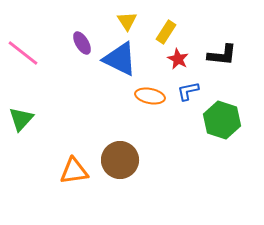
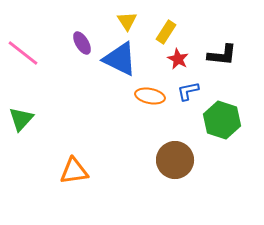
brown circle: moved 55 px right
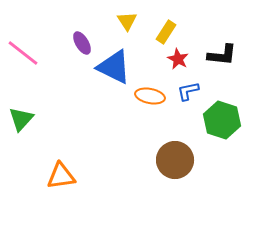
blue triangle: moved 6 px left, 8 px down
orange triangle: moved 13 px left, 5 px down
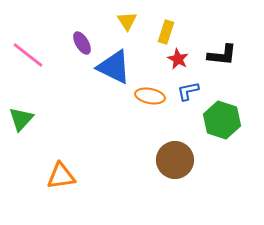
yellow rectangle: rotated 15 degrees counterclockwise
pink line: moved 5 px right, 2 px down
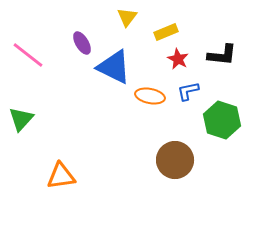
yellow triangle: moved 4 px up; rotated 10 degrees clockwise
yellow rectangle: rotated 50 degrees clockwise
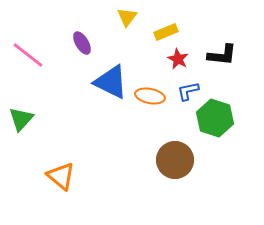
blue triangle: moved 3 px left, 15 px down
green hexagon: moved 7 px left, 2 px up
orange triangle: rotated 48 degrees clockwise
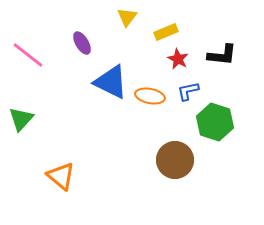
green hexagon: moved 4 px down
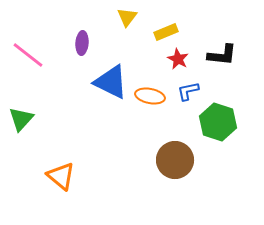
purple ellipse: rotated 35 degrees clockwise
green hexagon: moved 3 px right
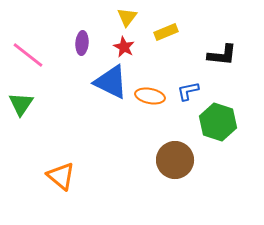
red star: moved 54 px left, 12 px up
green triangle: moved 15 px up; rotated 8 degrees counterclockwise
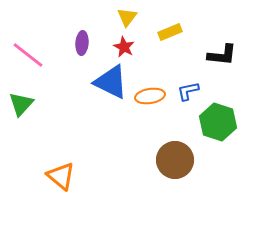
yellow rectangle: moved 4 px right
orange ellipse: rotated 20 degrees counterclockwise
green triangle: rotated 8 degrees clockwise
